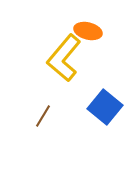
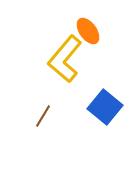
orange ellipse: rotated 40 degrees clockwise
yellow L-shape: moved 1 px right, 1 px down
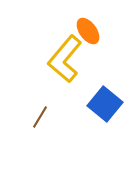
blue square: moved 3 px up
brown line: moved 3 px left, 1 px down
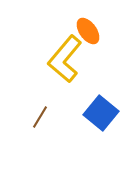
blue square: moved 4 px left, 9 px down
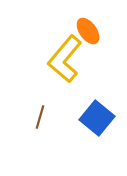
blue square: moved 4 px left, 5 px down
brown line: rotated 15 degrees counterclockwise
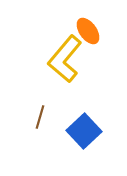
blue square: moved 13 px left, 13 px down; rotated 8 degrees clockwise
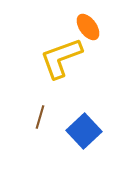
orange ellipse: moved 4 px up
yellow L-shape: moved 4 px left, 1 px up; rotated 30 degrees clockwise
